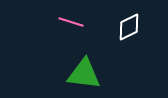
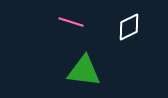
green triangle: moved 3 px up
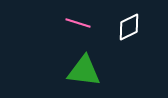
pink line: moved 7 px right, 1 px down
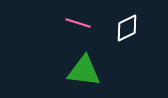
white diamond: moved 2 px left, 1 px down
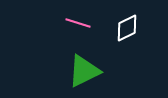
green triangle: rotated 33 degrees counterclockwise
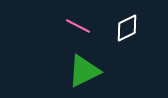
pink line: moved 3 px down; rotated 10 degrees clockwise
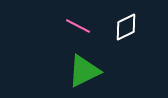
white diamond: moved 1 px left, 1 px up
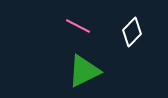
white diamond: moved 6 px right, 5 px down; rotated 20 degrees counterclockwise
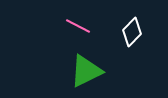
green triangle: moved 2 px right
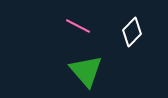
green triangle: rotated 45 degrees counterclockwise
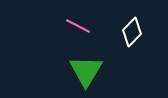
green triangle: rotated 12 degrees clockwise
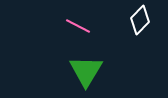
white diamond: moved 8 px right, 12 px up
